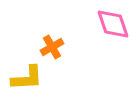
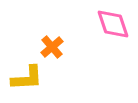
orange cross: rotated 10 degrees counterclockwise
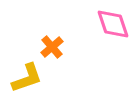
yellow L-shape: rotated 16 degrees counterclockwise
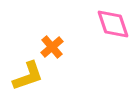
yellow L-shape: moved 1 px right, 2 px up
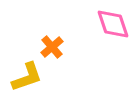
yellow L-shape: moved 1 px left, 1 px down
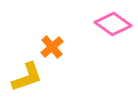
pink diamond: rotated 36 degrees counterclockwise
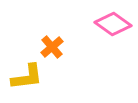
yellow L-shape: rotated 12 degrees clockwise
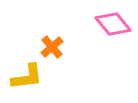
pink diamond: rotated 15 degrees clockwise
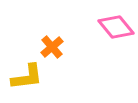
pink diamond: moved 3 px right, 3 px down
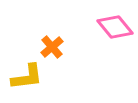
pink diamond: moved 1 px left
